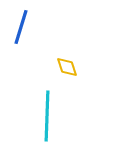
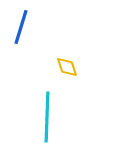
cyan line: moved 1 px down
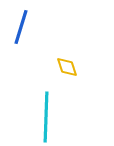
cyan line: moved 1 px left
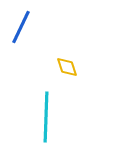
blue line: rotated 8 degrees clockwise
